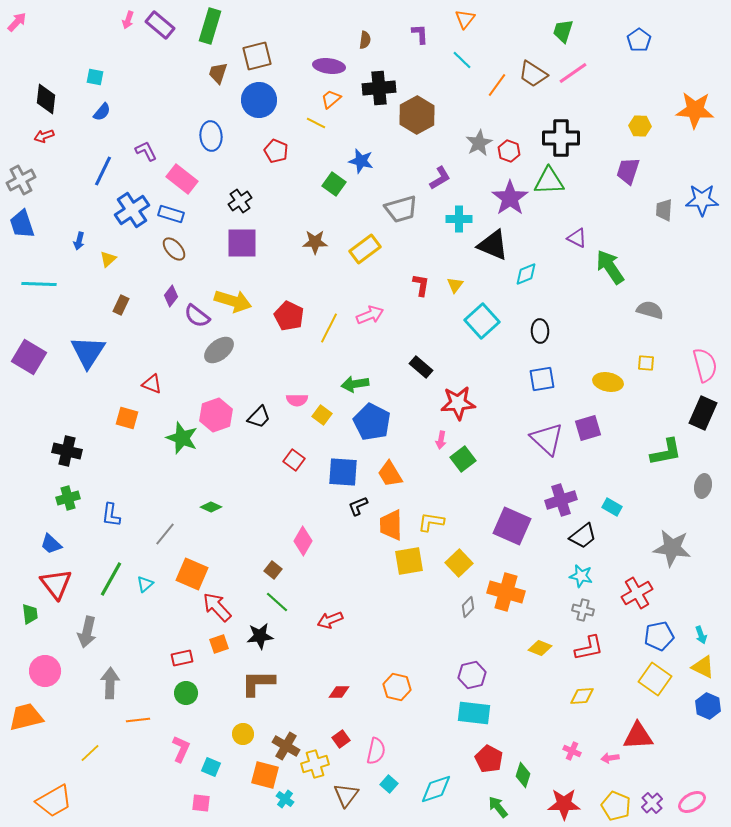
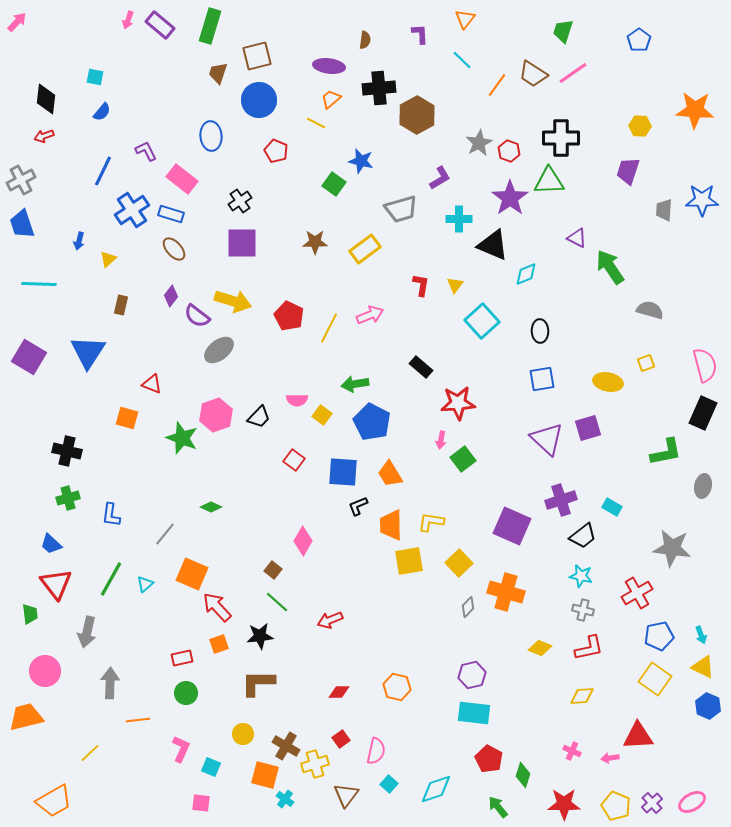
brown rectangle at (121, 305): rotated 12 degrees counterclockwise
yellow square at (646, 363): rotated 24 degrees counterclockwise
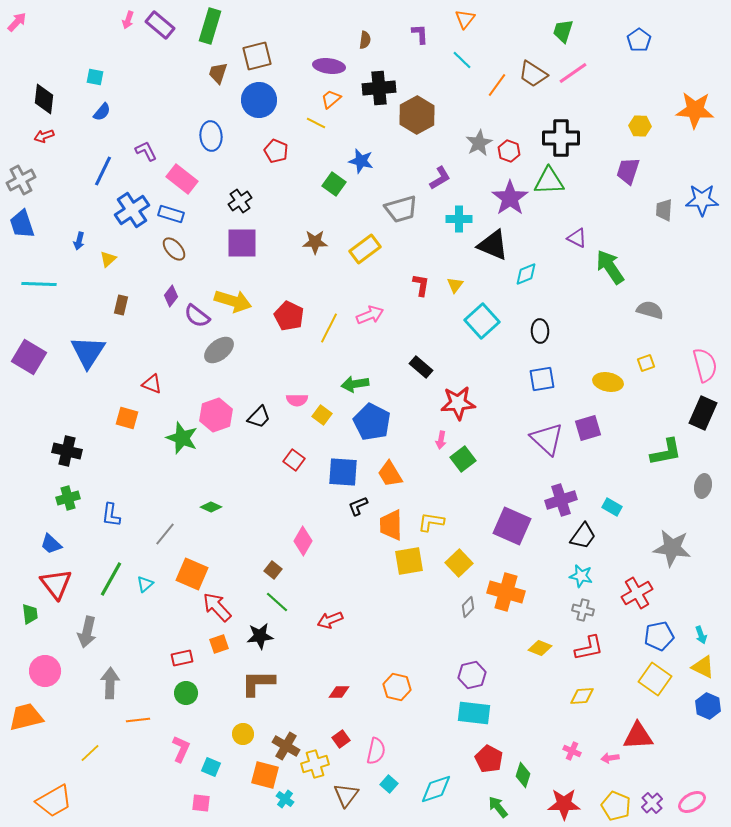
black diamond at (46, 99): moved 2 px left
black trapezoid at (583, 536): rotated 16 degrees counterclockwise
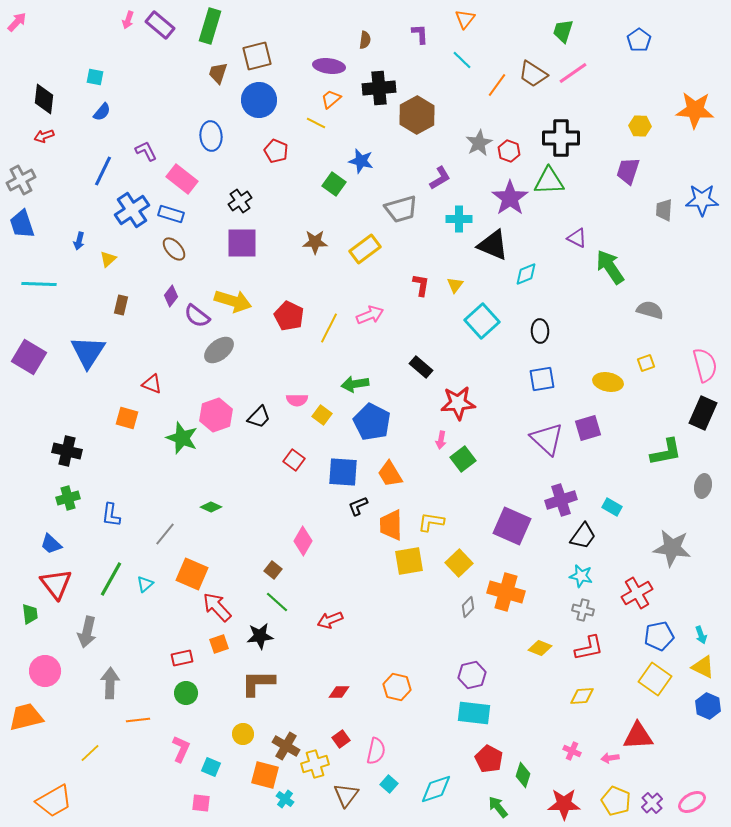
yellow pentagon at (616, 806): moved 5 px up
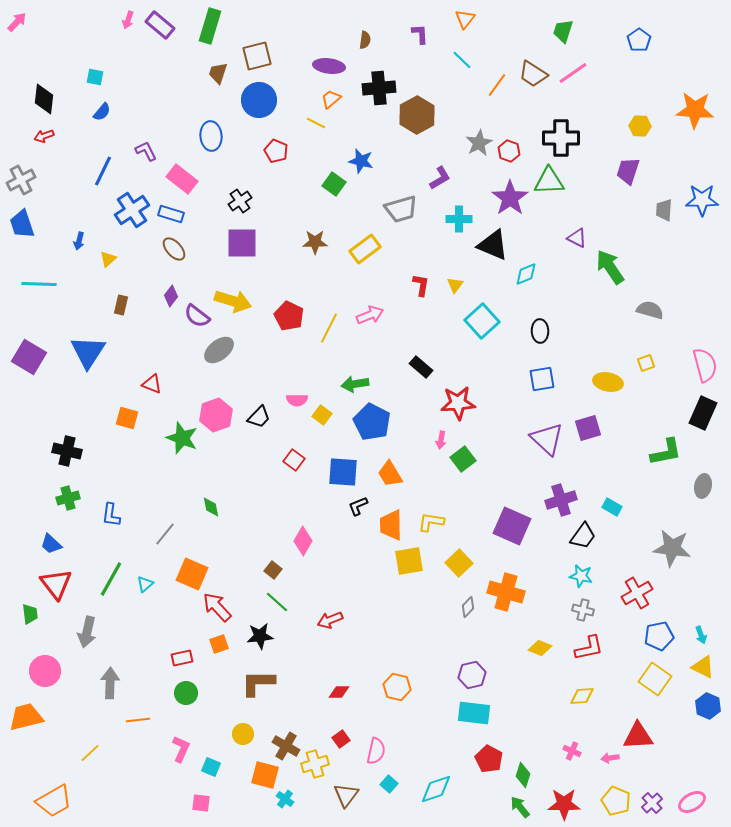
green diamond at (211, 507): rotated 55 degrees clockwise
green arrow at (498, 807): moved 22 px right
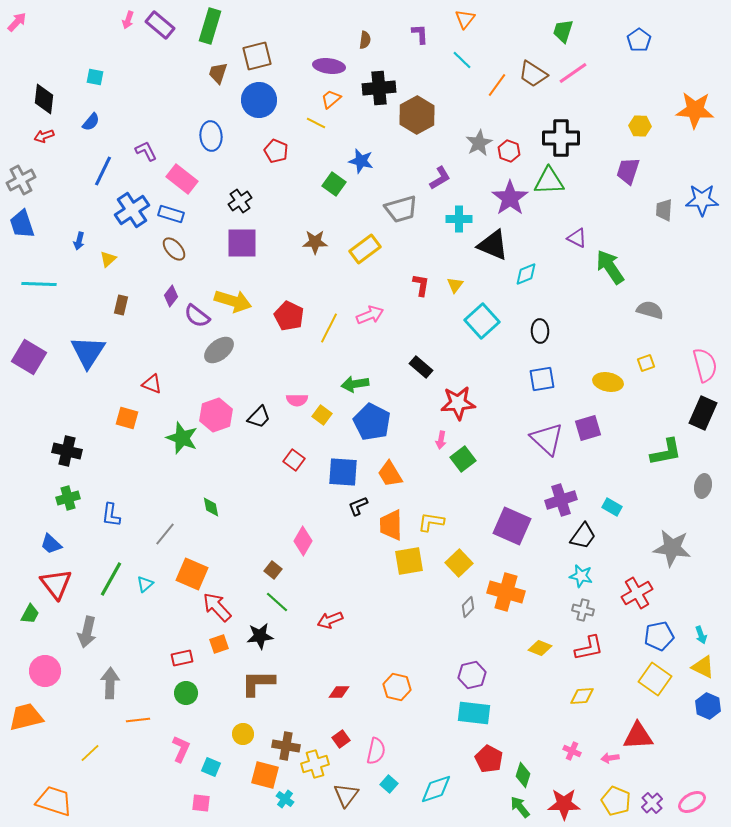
blue semicircle at (102, 112): moved 11 px left, 10 px down
green trapezoid at (30, 614): rotated 35 degrees clockwise
brown cross at (286, 746): rotated 20 degrees counterclockwise
orange trapezoid at (54, 801): rotated 132 degrees counterclockwise
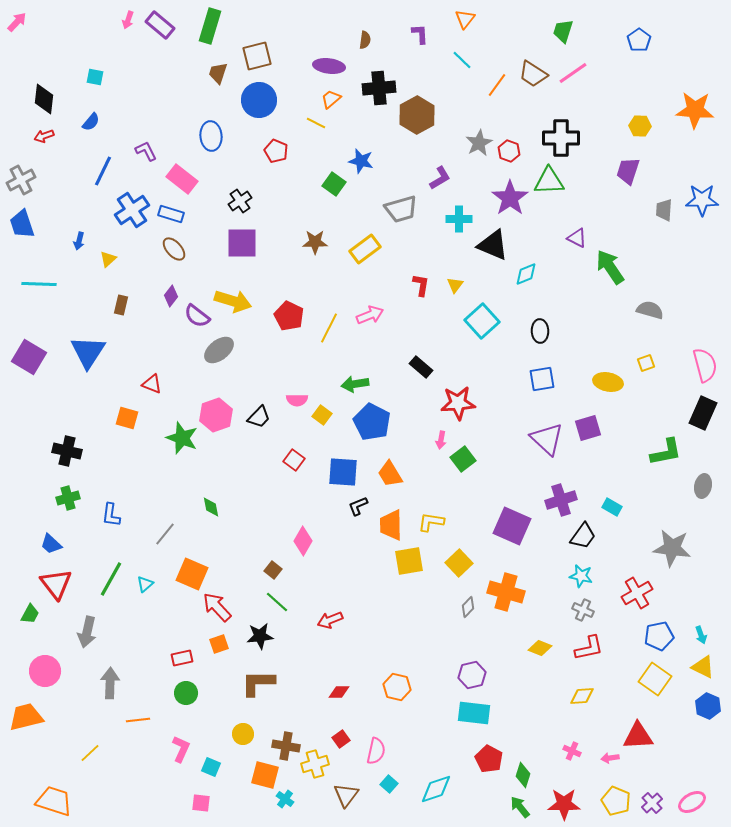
gray cross at (583, 610): rotated 10 degrees clockwise
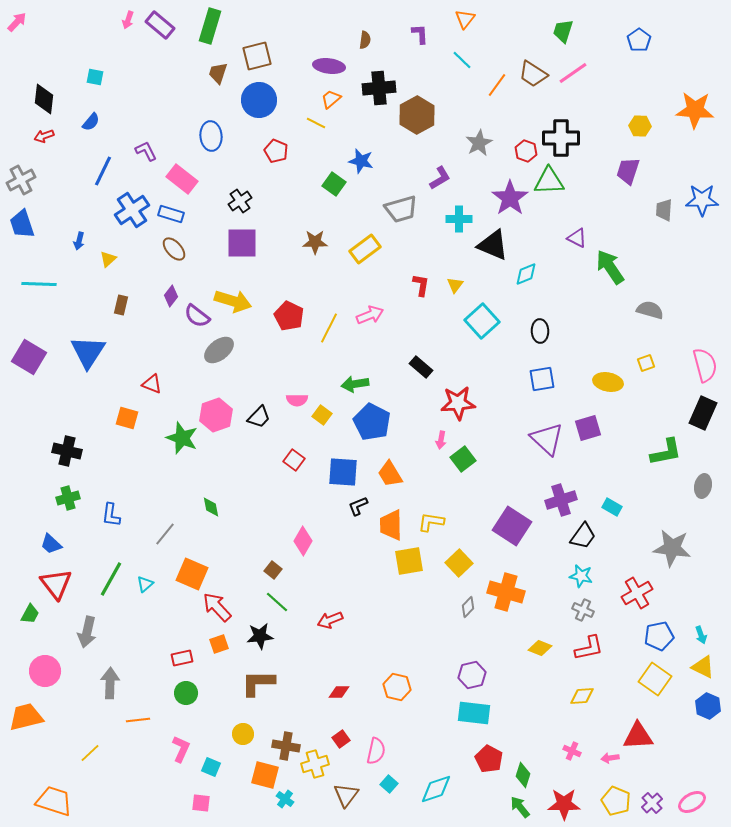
red hexagon at (509, 151): moved 17 px right
purple square at (512, 526): rotated 9 degrees clockwise
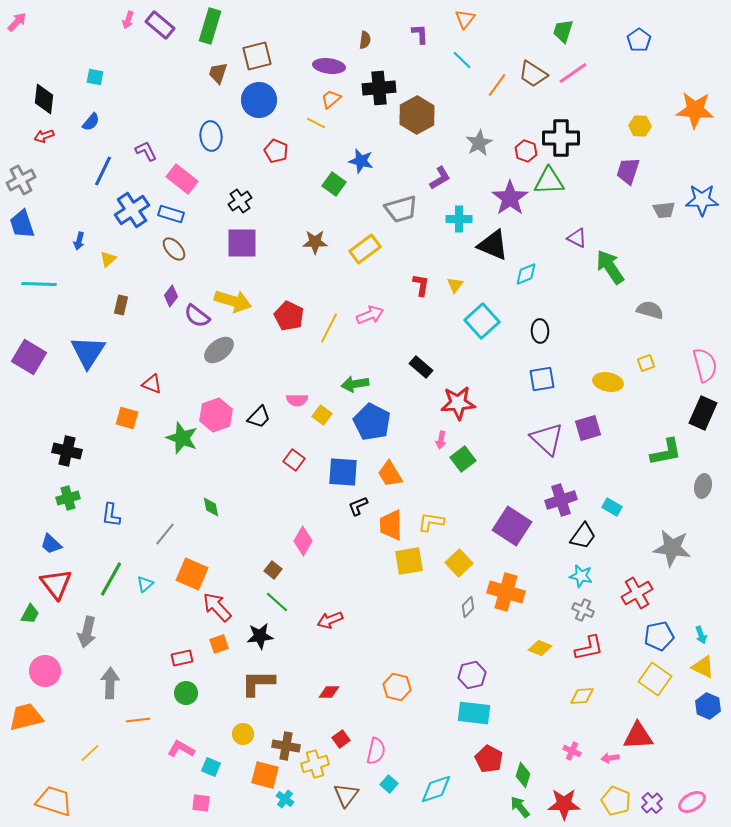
gray trapezoid at (664, 210): rotated 100 degrees counterclockwise
red diamond at (339, 692): moved 10 px left
pink L-shape at (181, 749): rotated 84 degrees counterclockwise
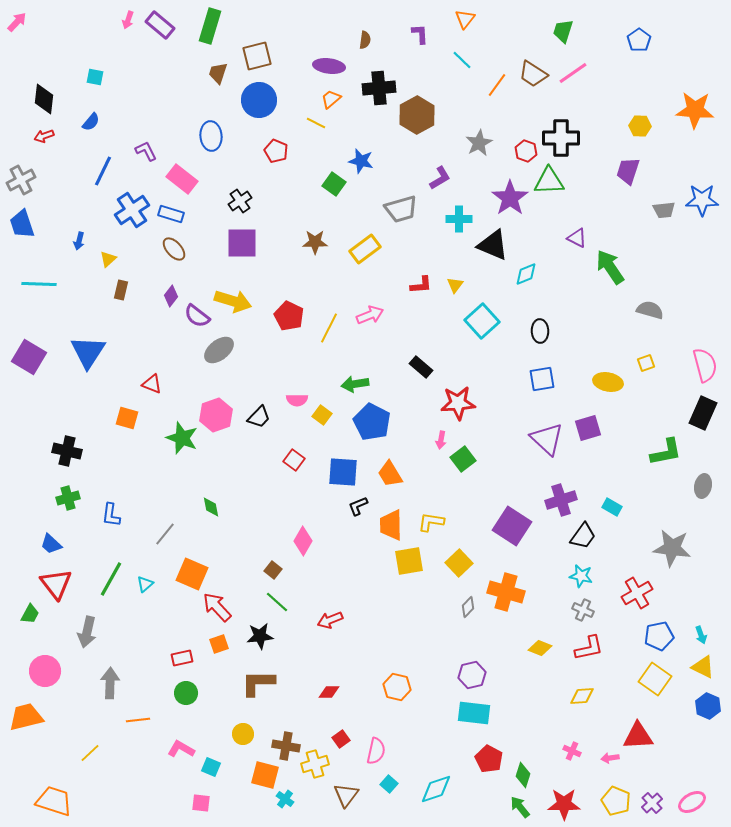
red L-shape at (421, 285): rotated 75 degrees clockwise
brown rectangle at (121, 305): moved 15 px up
